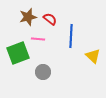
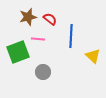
green square: moved 1 px up
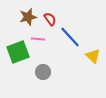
red semicircle: rotated 16 degrees clockwise
blue line: moved 1 px left, 1 px down; rotated 45 degrees counterclockwise
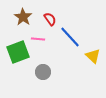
brown star: moved 5 px left; rotated 24 degrees counterclockwise
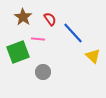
blue line: moved 3 px right, 4 px up
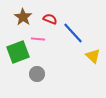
red semicircle: rotated 32 degrees counterclockwise
gray circle: moved 6 px left, 2 px down
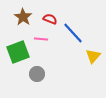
pink line: moved 3 px right
yellow triangle: rotated 28 degrees clockwise
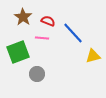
red semicircle: moved 2 px left, 2 px down
pink line: moved 1 px right, 1 px up
yellow triangle: rotated 35 degrees clockwise
